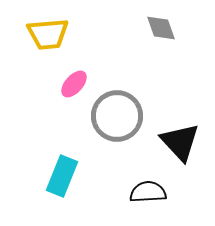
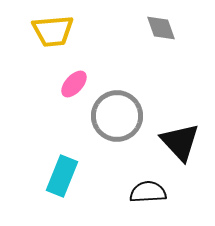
yellow trapezoid: moved 5 px right, 3 px up
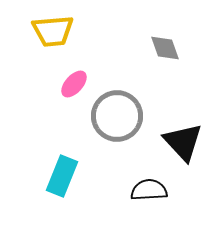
gray diamond: moved 4 px right, 20 px down
black triangle: moved 3 px right
black semicircle: moved 1 px right, 2 px up
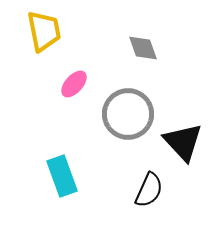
yellow trapezoid: moved 9 px left; rotated 96 degrees counterclockwise
gray diamond: moved 22 px left
gray circle: moved 11 px right, 2 px up
cyan rectangle: rotated 42 degrees counterclockwise
black semicircle: rotated 117 degrees clockwise
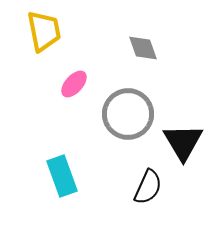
black triangle: rotated 12 degrees clockwise
black semicircle: moved 1 px left, 3 px up
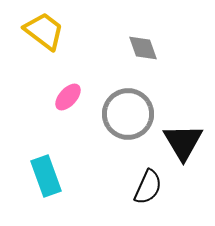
yellow trapezoid: rotated 42 degrees counterclockwise
pink ellipse: moved 6 px left, 13 px down
cyan rectangle: moved 16 px left
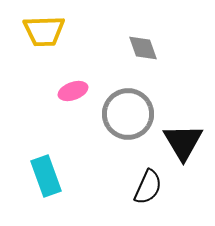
yellow trapezoid: rotated 141 degrees clockwise
pink ellipse: moved 5 px right, 6 px up; rotated 28 degrees clockwise
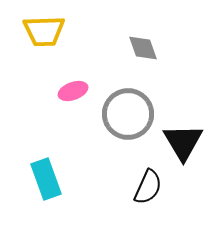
cyan rectangle: moved 3 px down
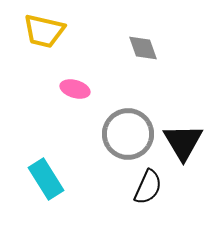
yellow trapezoid: rotated 15 degrees clockwise
pink ellipse: moved 2 px right, 2 px up; rotated 36 degrees clockwise
gray circle: moved 20 px down
cyan rectangle: rotated 12 degrees counterclockwise
